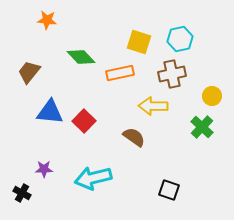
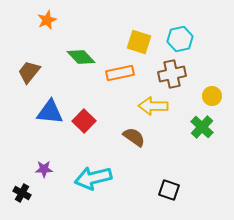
orange star: rotated 30 degrees counterclockwise
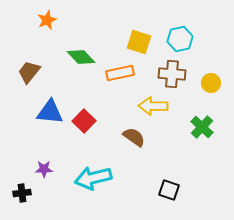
brown cross: rotated 16 degrees clockwise
yellow circle: moved 1 px left, 13 px up
black cross: rotated 36 degrees counterclockwise
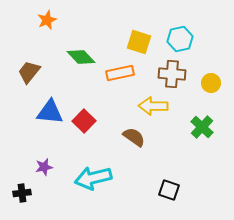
purple star: moved 2 px up; rotated 12 degrees counterclockwise
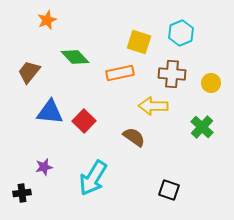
cyan hexagon: moved 1 px right, 6 px up; rotated 10 degrees counterclockwise
green diamond: moved 6 px left
cyan arrow: rotated 45 degrees counterclockwise
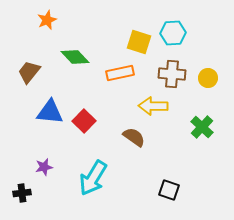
cyan hexagon: moved 8 px left; rotated 20 degrees clockwise
yellow circle: moved 3 px left, 5 px up
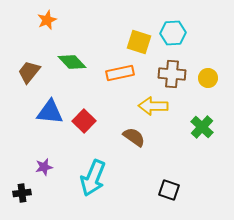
green diamond: moved 3 px left, 5 px down
cyan arrow: rotated 9 degrees counterclockwise
